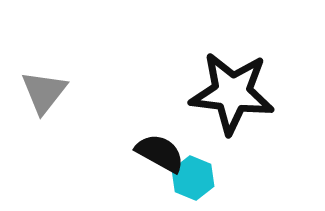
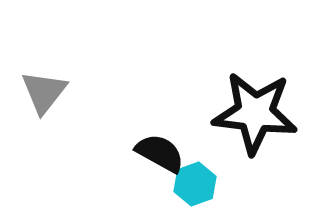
black star: moved 23 px right, 20 px down
cyan hexagon: moved 2 px right, 6 px down; rotated 18 degrees clockwise
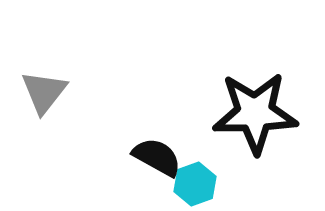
black star: rotated 8 degrees counterclockwise
black semicircle: moved 3 px left, 4 px down
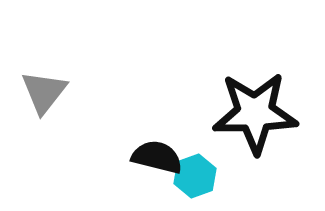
black semicircle: rotated 15 degrees counterclockwise
cyan hexagon: moved 8 px up
